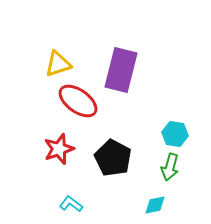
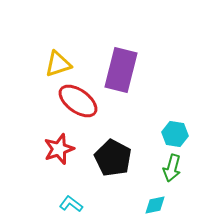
green arrow: moved 2 px right, 1 px down
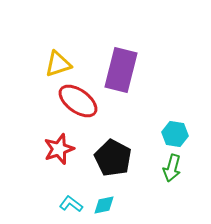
cyan diamond: moved 51 px left
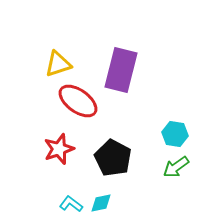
green arrow: moved 4 px right, 1 px up; rotated 40 degrees clockwise
cyan diamond: moved 3 px left, 2 px up
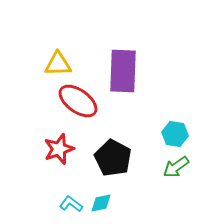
yellow triangle: rotated 16 degrees clockwise
purple rectangle: moved 2 px right, 1 px down; rotated 12 degrees counterclockwise
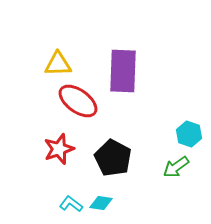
cyan hexagon: moved 14 px right; rotated 10 degrees clockwise
cyan diamond: rotated 20 degrees clockwise
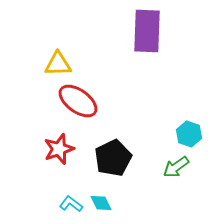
purple rectangle: moved 24 px right, 40 px up
black pentagon: rotated 18 degrees clockwise
cyan diamond: rotated 55 degrees clockwise
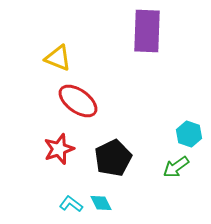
yellow triangle: moved 6 px up; rotated 24 degrees clockwise
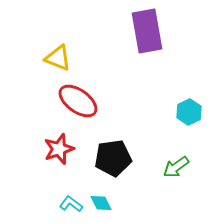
purple rectangle: rotated 12 degrees counterclockwise
cyan hexagon: moved 22 px up; rotated 15 degrees clockwise
black pentagon: rotated 18 degrees clockwise
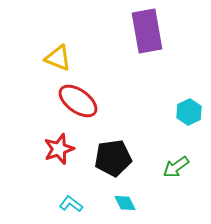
cyan diamond: moved 24 px right
